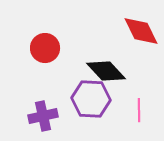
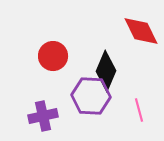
red circle: moved 8 px right, 8 px down
black diamond: rotated 66 degrees clockwise
purple hexagon: moved 3 px up
pink line: rotated 15 degrees counterclockwise
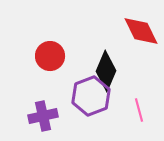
red circle: moved 3 px left
purple hexagon: rotated 24 degrees counterclockwise
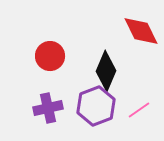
purple hexagon: moved 5 px right, 10 px down
pink line: rotated 70 degrees clockwise
purple cross: moved 5 px right, 8 px up
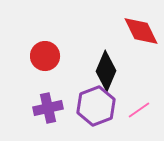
red circle: moved 5 px left
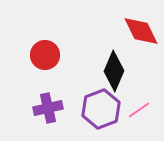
red circle: moved 1 px up
black diamond: moved 8 px right
purple hexagon: moved 5 px right, 3 px down
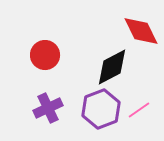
black diamond: moved 2 px left, 4 px up; rotated 39 degrees clockwise
purple cross: rotated 12 degrees counterclockwise
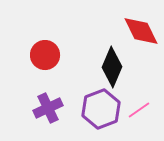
black diamond: rotated 39 degrees counterclockwise
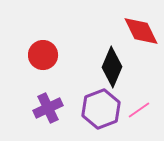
red circle: moved 2 px left
